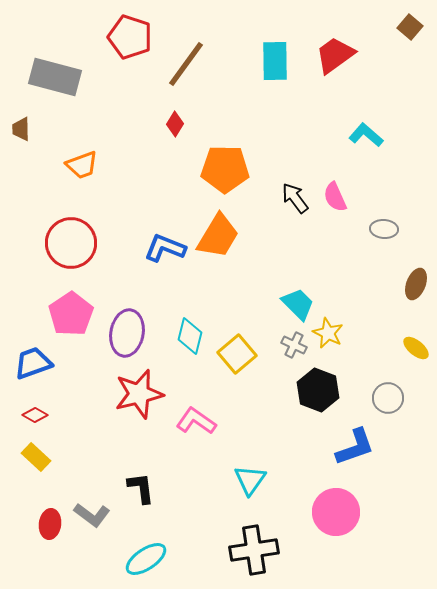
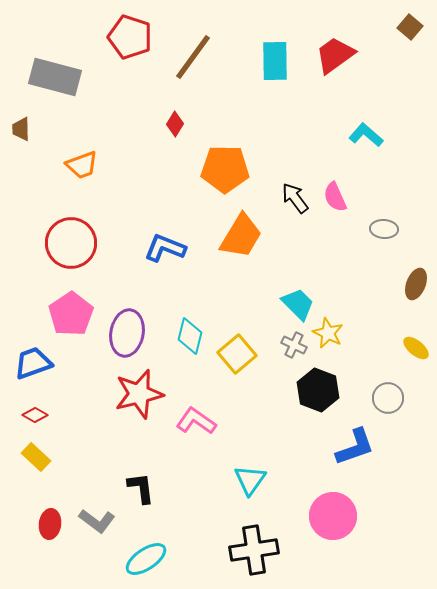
brown line at (186, 64): moved 7 px right, 7 px up
orange trapezoid at (218, 236): moved 23 px right
pink circle at (336, 512): moved 3 px left, 4 px down
gray L-shape at (92, 515): moved 5 px right, 6 px down
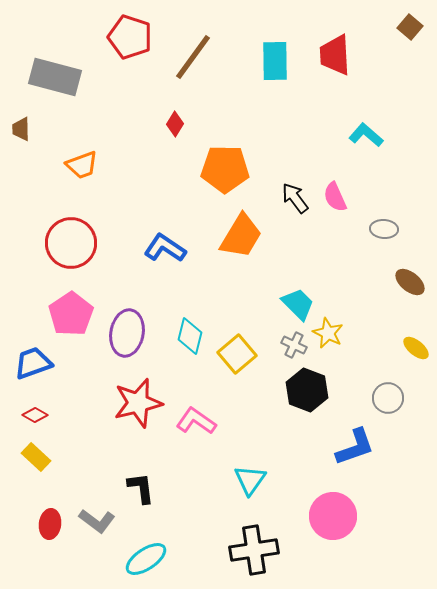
red trapezoid at (335, 55): rotated 57 degrees counterclockwise
blue L-shape at (165, 248): rotated 12 degrees clockwise
brown ellipse at (416, 284): moved 6 px left, 2 px up; rotated 72 degrees counterclockwise
black hexagon at (318, 390): moved 11 px left
red star at (139, 394): moved 1 px left, 9 px down
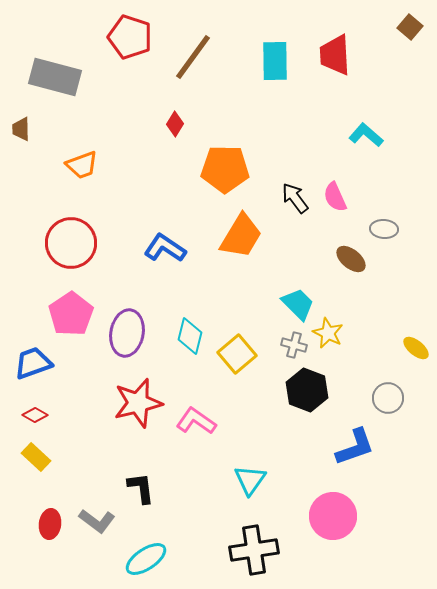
brown ellipse at (410, 282): moved 59 px left, 23 px up
gray cross at (294, 345): rotated 10 degrees counterclockwise
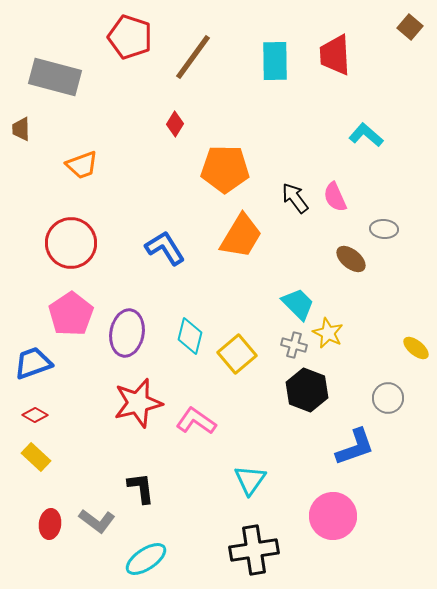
blue L-shape at (165, 248): rotated 24 degrees clockwise
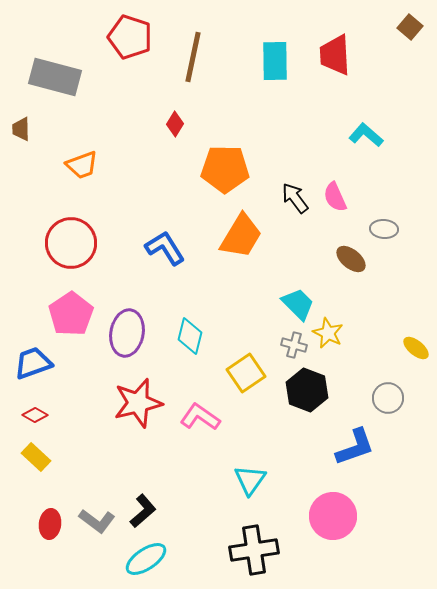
brown line at (193, 57): rotated 24 degrees counterclockwise
yellow square at (237, 354): moved 9 px right, 19 px down; rotated 6 degrees clockwise
pink L-shape at (196, 421): moved 4 px right, 4 px up
black L-shape at (141, 488): moved 2 px right, 23 px down; rotated 56 degrees clockwise
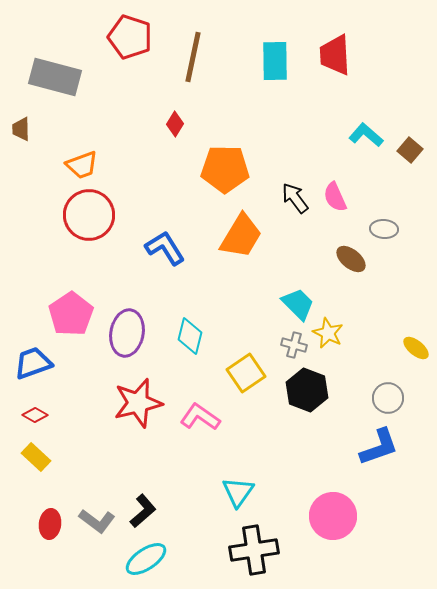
brown square at (410, 27): moved 123 px down
red circle at (71, 243): moved 18 px right, 28 px up
blue L-shape at (355, 447): moved 24 px right
cyan triangle at (250, 480): moved 12 px left, 12 px down
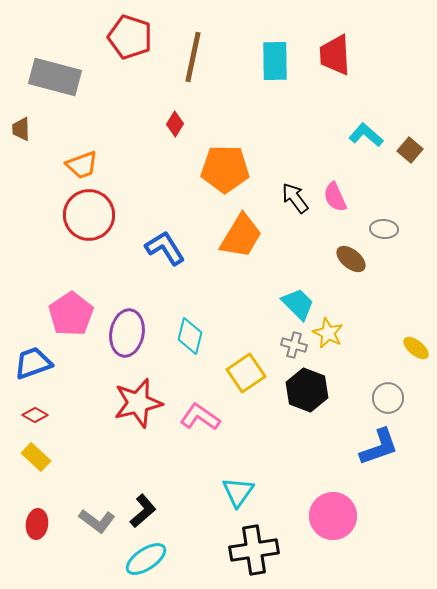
red ellipse at (50, 524): moved 13 px left
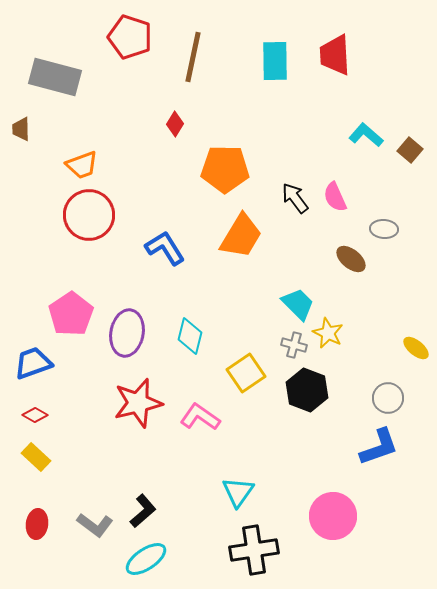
gray L-shape at (97, 521): moved 2 px left, 4 px down
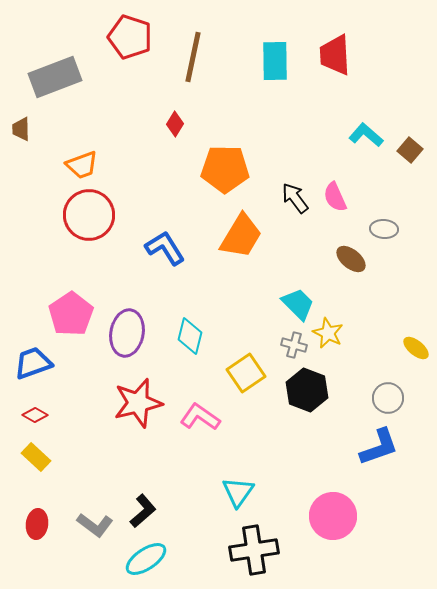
gray rectangle at (55, 77): rotated 36 degrees counterclockwise
